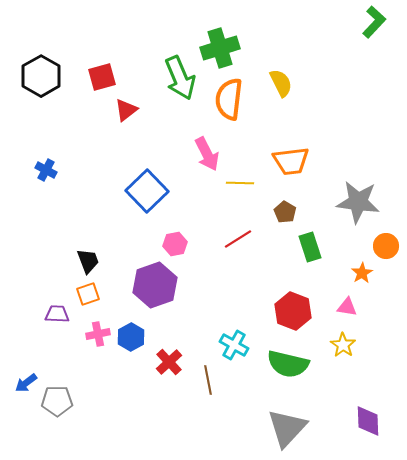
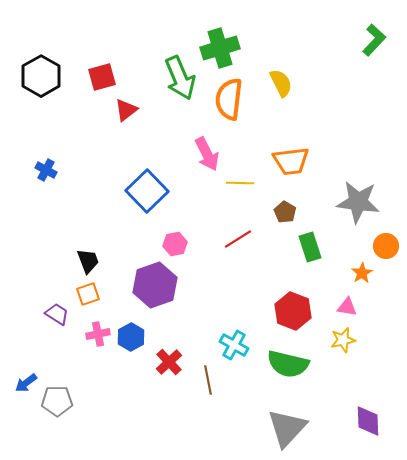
green L-shape: moved 18 px down
purple trapezoid: rotated 30 degrees clockwise
yellow star: moved 5 px up; rotated 25 degrees clockwise
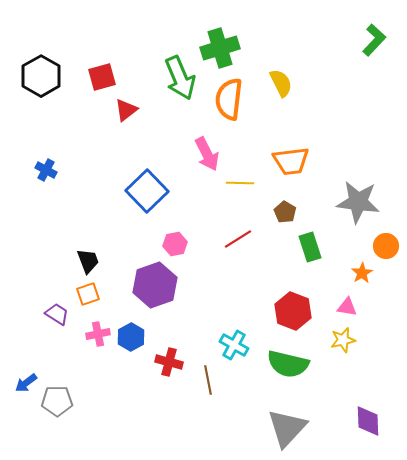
red cross: rotated 32 degrees counterclockwise
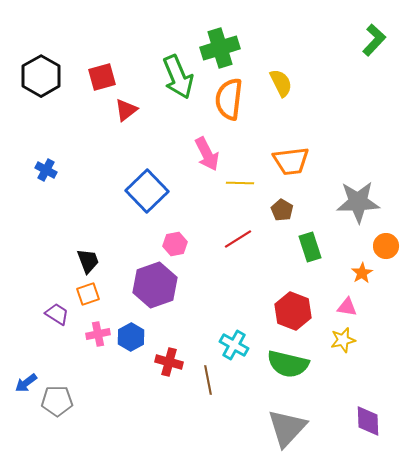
green arrow: moved 2 px left, 1 px up
gray star: rotated 9 degrees counterclockwise
brown pentagon: moved 3 px left, 2 px up
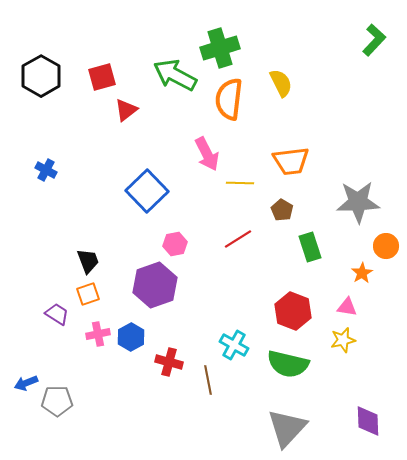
green arrow: moved 3 px left, 2 px up; rotated 141 degrees clockwise
blue arrow: rotated 15 degrees clockwise
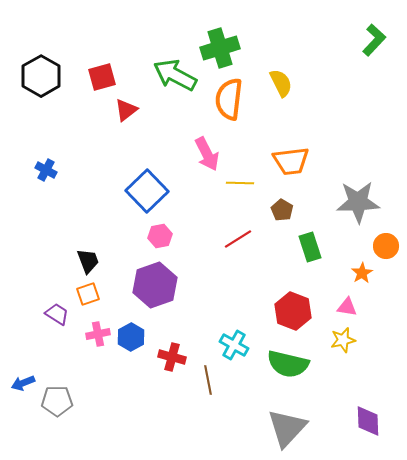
pink hexagon: moved 15 px left, 8 px up
red cross: moved 3 px right, 5 px up
blue arrow: moved 3 px left
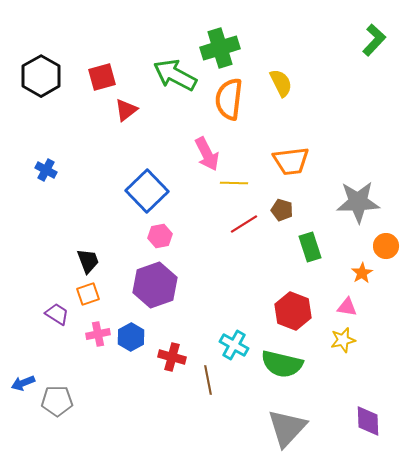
yellow line: moved 6 px left
brown pentagon: rotated 15 degrees counterclockwise
red line: moved 6 px right, 15 px up
green semicircle: moved 6 px left
